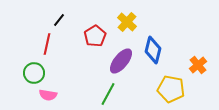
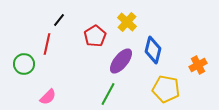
orange cross: rotated 12 degrees clockwise
green circle: moved 10 px left, 9 px up
yellow pentagon: moved 5 px left
pink semicircle: moved 2 px down; rotated 54 degrees counterclockwise
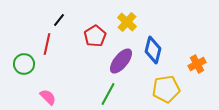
orange cross: moved 1 px left, 1 px up
yellow pentagon: rotated 20 degrees counterclockwise
pink semicircle: rotated 90 degrees counterclockwise
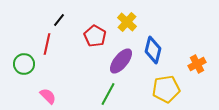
red pentagon: rotated 10 degrees counterclockwise
pink semicircle: moved 1 px up
